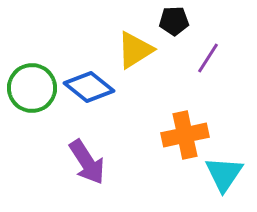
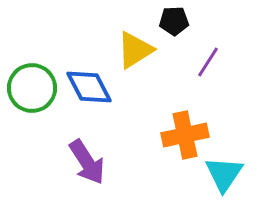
purple line: moved 4 px down
blue diamond: rotated 24 degrees clockwise
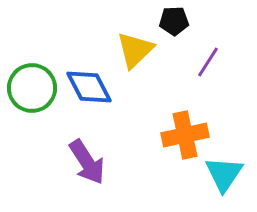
yellow triangle: rotated 12 degrees counterclockwise
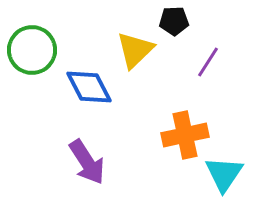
green circle: moved 38 px up
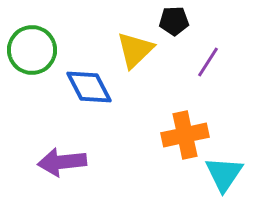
purple arrow: moved 25 px left; rotated 117 degrees clockwise
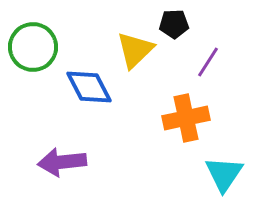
black pentagon: moved 3 px down
green circle: moved 1 px right, 3 px up
orange cross: moved 1 px right, 17 px up
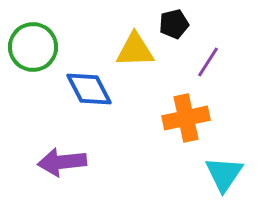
black pentagon: rotated 12 degrees counterclockwise
yellow triangle: rotated 42 degrees clockwise
blue diamond: moved 2 px down
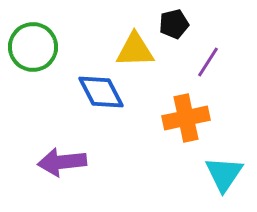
blue diamond: moved 12 px right, 3 px down
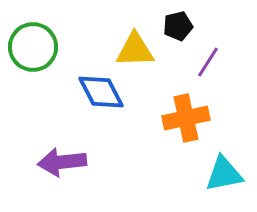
black pentagon: moved 4 px right, 2 px down
cyan triangle: rotated 45 degrees clockwise
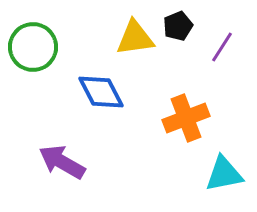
black pentagon: rotated 8 degrees counterclockwise
yellow triangle: moved 12 px up; rotated 6 degrees counterclockwise
purple line: moved 14 px right, 15 px up
orange cross: rotated 9 degrees counterclockwise
purple arrow: rotated 36 degrees clockwise
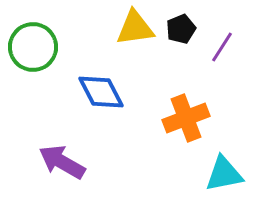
black pentagon: moved 3 px right, 3 px down
yellow triangle: moved 10 px up
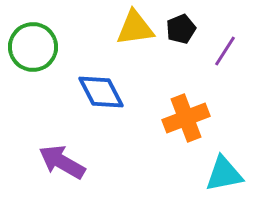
purple line: moved 3 px right, 4 px down
